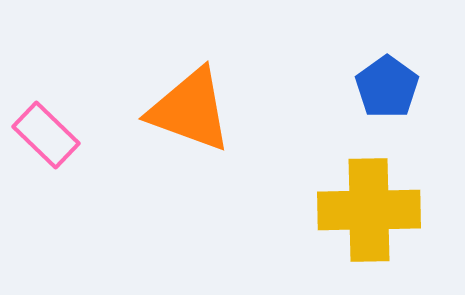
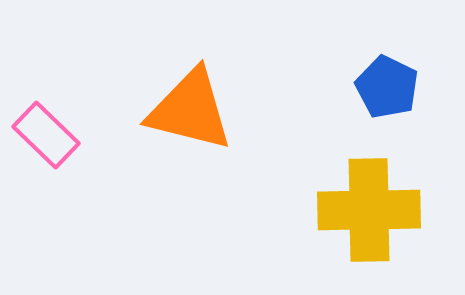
blue pentagon: rotated 10 degrees counterclockwise
orange triangle: rotated 6 degrees counterclockwise
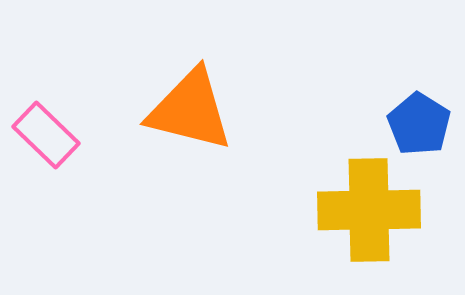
blue pentagon: moved 32 px right, 37 px down; rotated 6 degrees clockwise
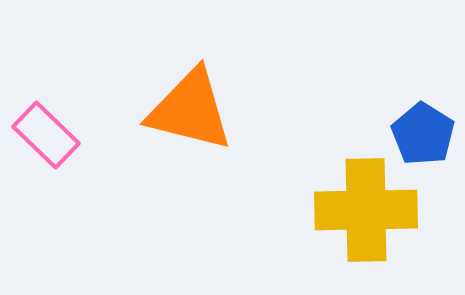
blue pentagon: moved 4 px right, 10 px down
yellow cross: moved 3 px left
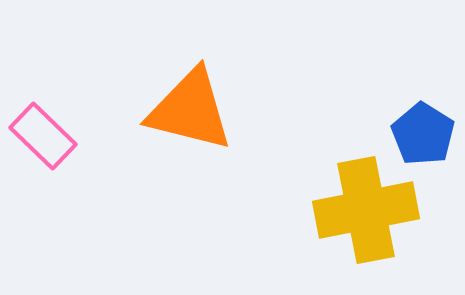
pink rectangle: moved 3 px left, 1 px down
yellow cross: rotated 10 degrees counterclockwise
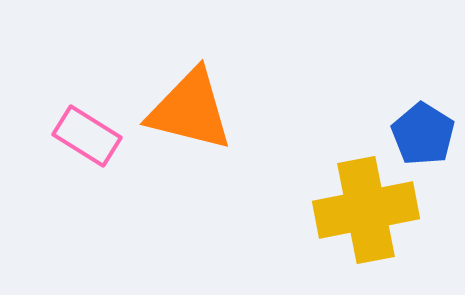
pink rectangle: moved 44 px right; rotated 12 degrees counterclockwise
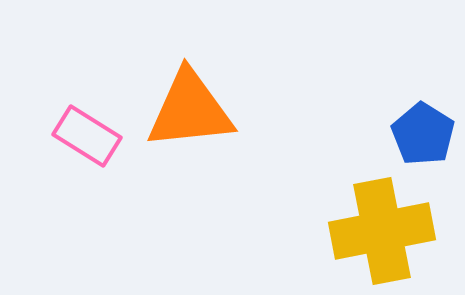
orange triangle: rotated 20 degrees counterclockwise
yellow cross: moved 16 px right, 21 px down
